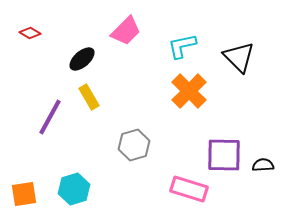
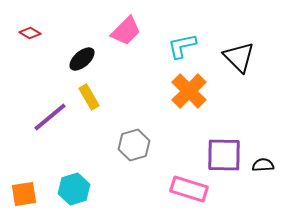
purple line: rotated 21 degrees clockwise
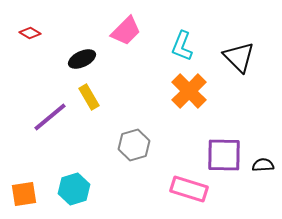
cyan L-shape: rotated 56 degrees counterclockwise
black ellipse: rotated 16 degrees clockwise
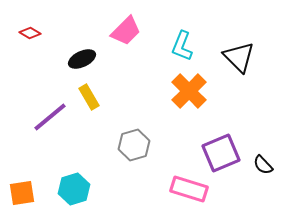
purple square: moved 3 px left, 2 px up; rotated 24 degrees counterclockwise
black semicircle: rotated 130 degrees counterclockwise
orange square: moved 2 px left, 1 px up
